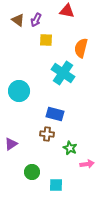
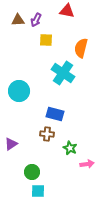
brown triangle: rotated 40 degrees counterclockwise
cyan square: moved 18 px left, 6 px down
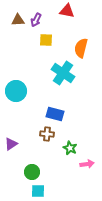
cyan circle: moved 3 px left
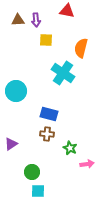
purple arrow: rotated 32 degrees counterclockwise
blue rectangle: moved 6 px left
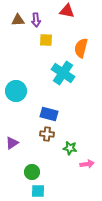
purple triangle: moved 1 px right, 1 px up
green star: rotated 16 degrees counterclockwise
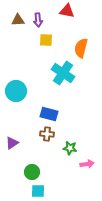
purple arrow: moved 2 px right
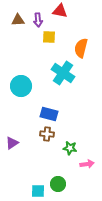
red triangle: moved 7 px left
yellow square: moved 3 px right, 3 px up
cyan circle: moved 5 px right, 5 px up
green circle: moved 26 px right, 12 px down
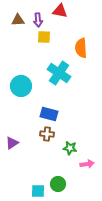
yellow square: moved 5 px left
orange semicircle: rotated 18 degrees counterclockwise
cyan cross: moved 4 px left
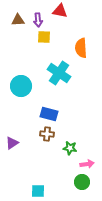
green circle: moved 24 px right, 2 px up
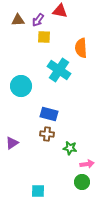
purple arrow: rotated 40 degrees clockwise
cyan cross: moved 3 px up
